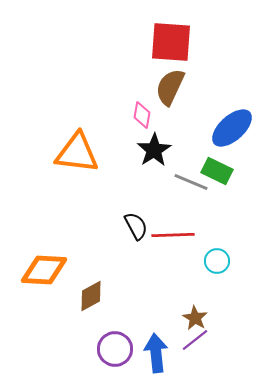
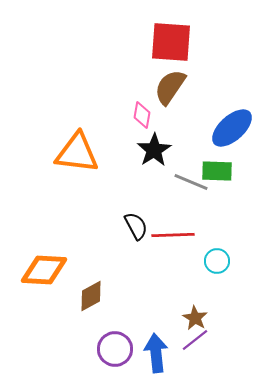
brown semicircle: rotated 9 degrees clockwise
green rectangle: rotated 24 degrees counterclockwise
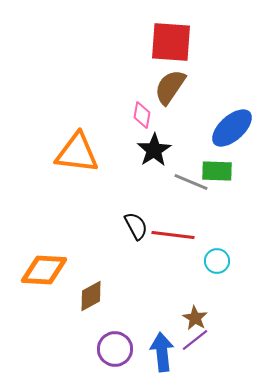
red line: rotated 9 degrees clockwise
blue arrow: moved 6 px right, 1 px up
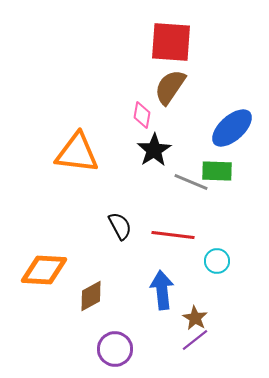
black semicircle: moved 16 px left
blue arrow: moved 62 px up
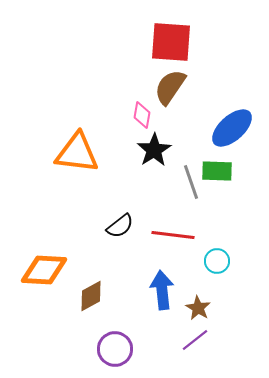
gray line: rotated 48 degrees clockwise
black semicircle: rotated 80 degrees clockwise
brown star: moved 3 px right, 10 px up
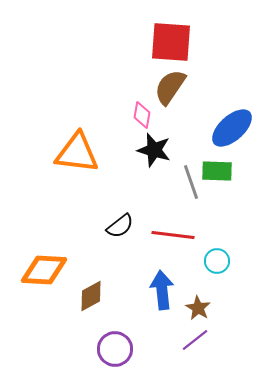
black star: rotated 24 degrees counterclockwise
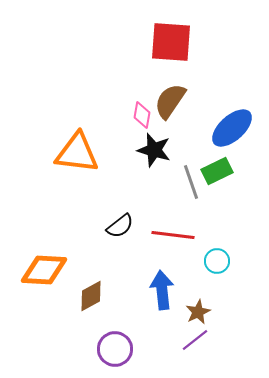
brown semicircle: moved 14 px down
green rectangle: rotated 28 degrees counterclockwise
brown star: moved 4 px down; rotated 15 degrees clockwise
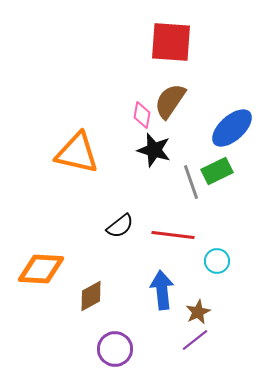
orange triangle: rotated 6 degrees clockwise
orange diamond: moved 3 px left, 1 px up
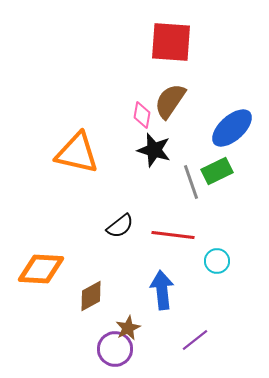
brown star: moved 70 px left, 16 px down
